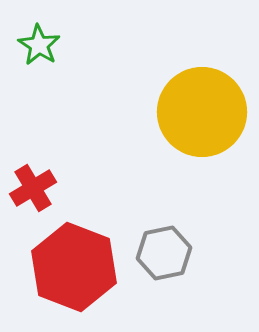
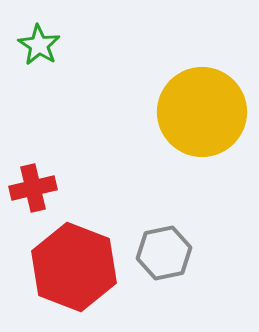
red cross: rotated 18 degrees clockwise
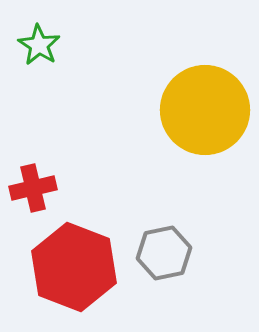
yellow circle: moved 3 px right, 2 px up
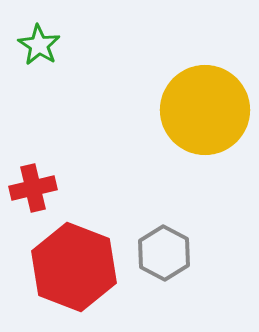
gray hexagon: rotated 20 degrees counterclockwise
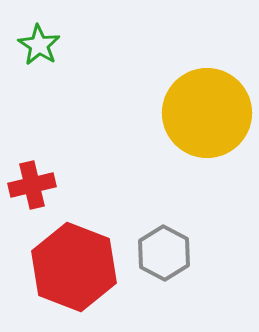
yellow circle: moved 2 px right, 3 px down
red cross: moved 1 px left, 3 px up
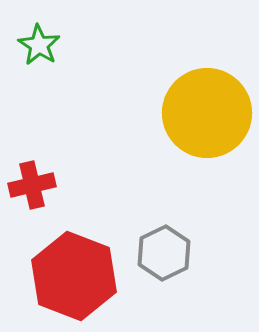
gray hexagon: rotated 6 degrees clockwise
red hexagon: moved 9 px down
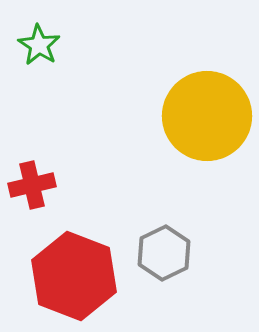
yellow circle: moved 3 px down
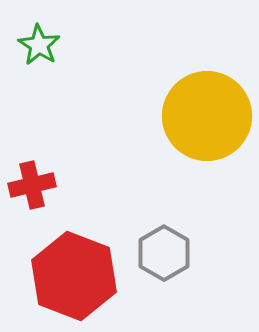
gray hexagon: rotated 4 degrees counterclockwise
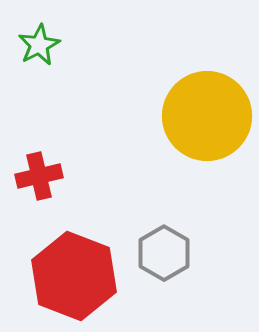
green star: rotated 12 degrees clockwise
red cross: moved 7 px right, 9 px up
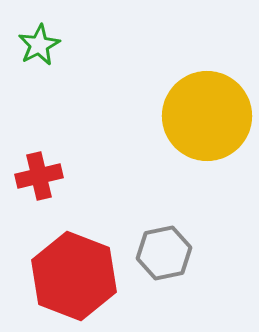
gray hexagon: rotated 18 degrees clockwise
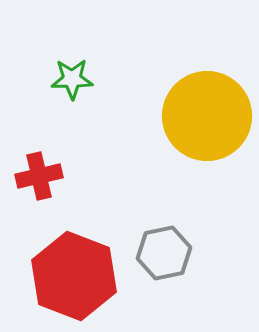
green star: moved 33 px right, 34 px down; rotated 27 degrees clockwise
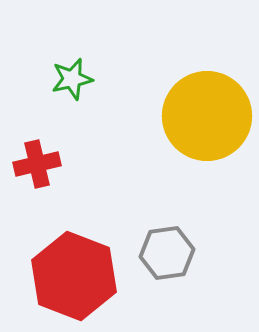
green star: rotated 12 degrees counterclockwise
red cross: moved 2 px left, 12 px up
gray hexagon: moved 3 px right; rotated 4 degrees clockwise
